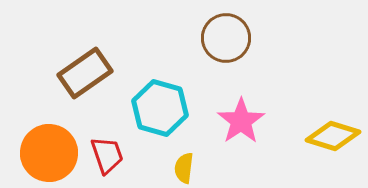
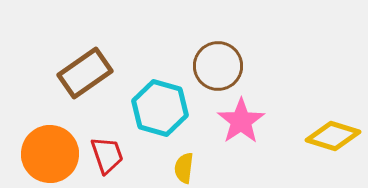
brown circle: moved 8 px left, 28 px down
orange circle: moved 1 px right, 1 px down
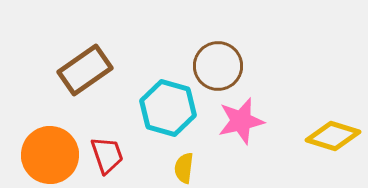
brown rectangle: moved 3 px up
cyan hexagon: moved 8 px right
pink star: rotated 21 degrees clockwise
orange circle: moved 1 px down
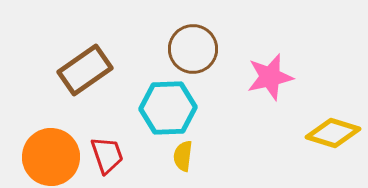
brown circle: moved 25 px left, 17 px up
cyan hexagon: rotated 18 degrees counterclockwise
pink star: moved 29 px right, 44 px up
yellow diamond: moved 3 px up
orange circle: moved 1 px right, 2 px down
yellow semicircle: moved 1 px left, 12 px up
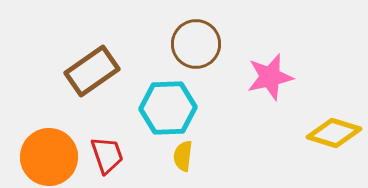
brown circle: moved 3 px right, 5 px up
brown rectangle: moved 7 px right, 1 px down
yellow diamond: moved 1 px right
orange circle: moved 2 px left
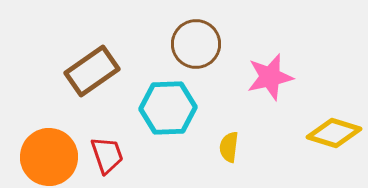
yellow semicircle: moved 46 px right, 9 px up
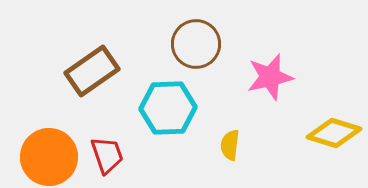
yellow semicircle: moved 1 px right, 2 px up
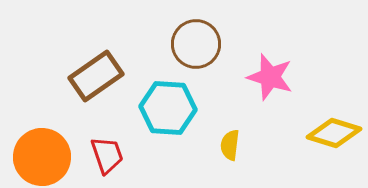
brown rectangle: moved 4 px right, 5 px down
pink star: rotated 30 degrees clockwise
cyan hexagon: rotated 6 degrees clockwise
orange circle: moved 7 px left
